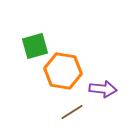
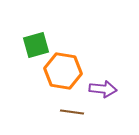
green square: moved 1 px right, 1 px up
brown line: rotated 40 degrees clockwise
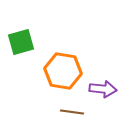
green square: moved 15 px left, 3 px up
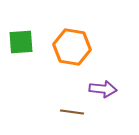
green square: rotated 12 degrees clockwise
orange hexagon: moved 9 px right, 24 px up
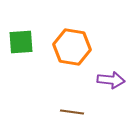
purple arrow: moved 8 px right, 9 px up
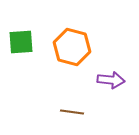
orange hexagon: rotated 6 degrees clockwise
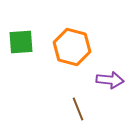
purple arrow: moved 1 px left
brown line: moved 6 px right, 3 px up; rotated 60 degrees clockwise
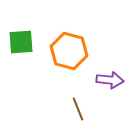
orange hexagon: moved 3 px left, 4 px down
